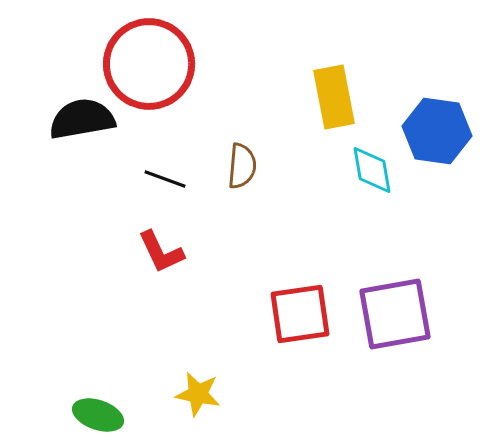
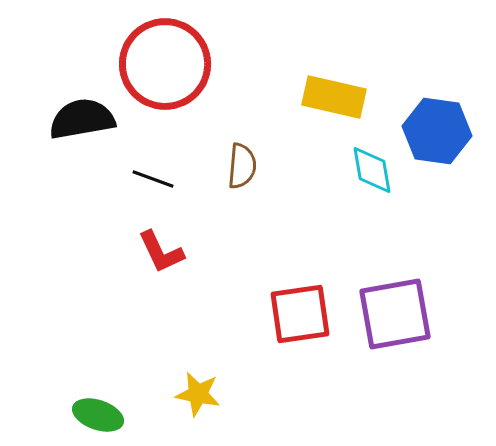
red circle: moved 16 px right
yellow rectangle: rotated 66 degrees counterclockwise
black line: moved 12 px left
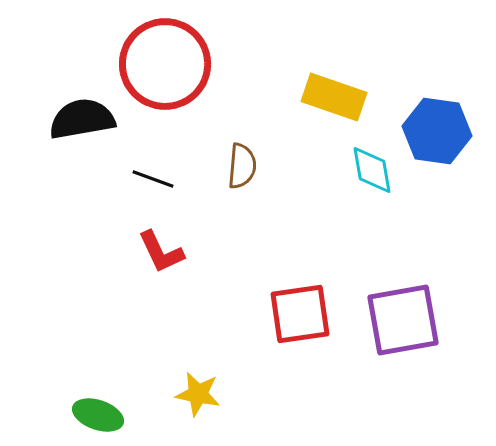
yellow rectangle: rotated 6 degrees clockwise
purple square: moved 8 px right, 6 px down
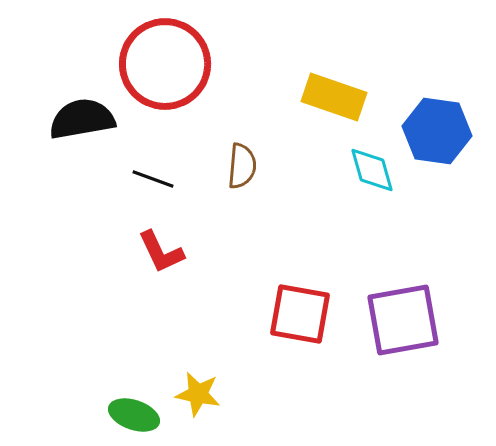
cyan diamond: rotated 6 degrees counterclockwise
red square: rotated 18 degrees clockwise
green ellipse: moved 36 px right
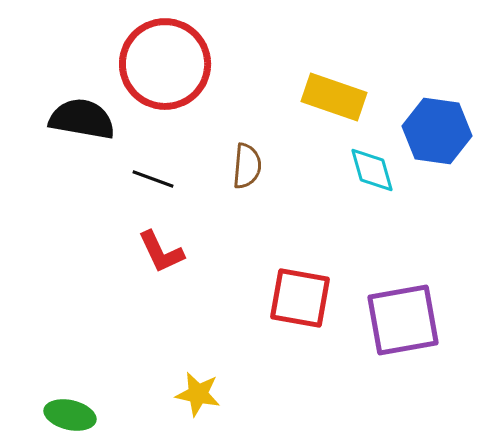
black semicircle: rotated 20 degrees clockwise
brown semicircle: moved 5 px right
red square: moved 16 px up
green ellipse: moved 64 px left; rotated 6 degrees counterclockwise
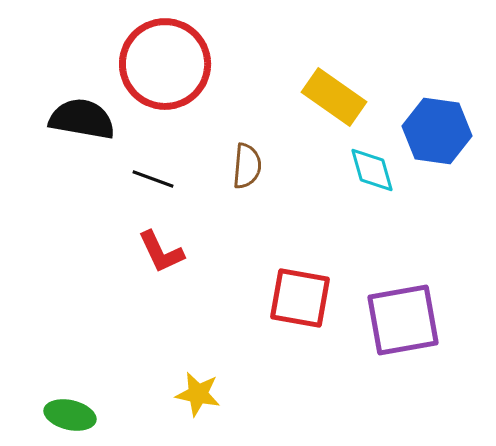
yellow rectangle: rotated 16 degrees clockwise
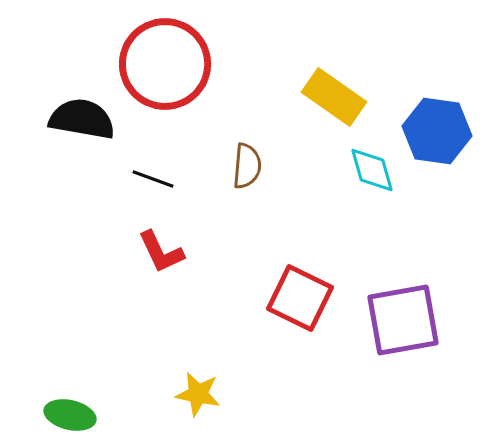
red square: rotated 16 degrees clockwise
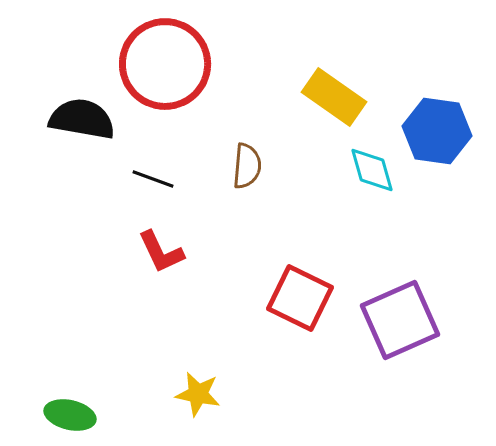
purple square: moved 3 px left; rotated 14 degrees counterclockwise
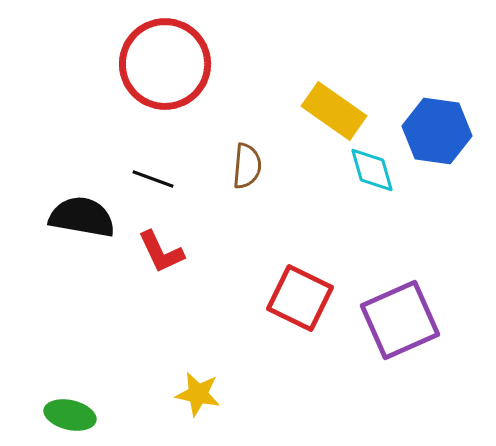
yellow rectangle: moved 14 px down
black semicircle: moved 98 px down
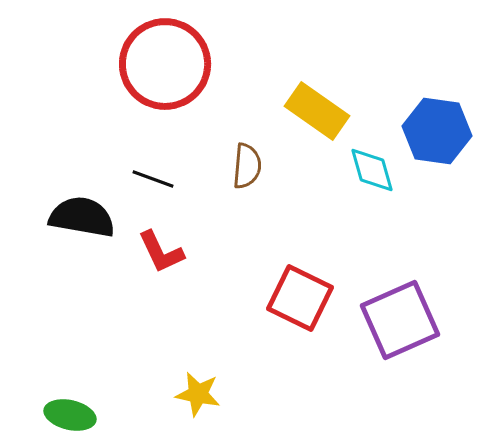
yellow rectangle: moved 17 px left
